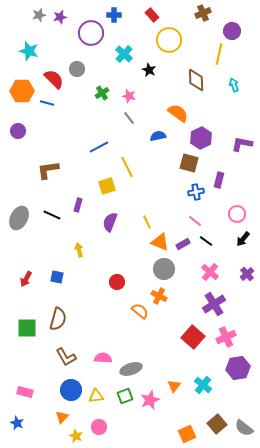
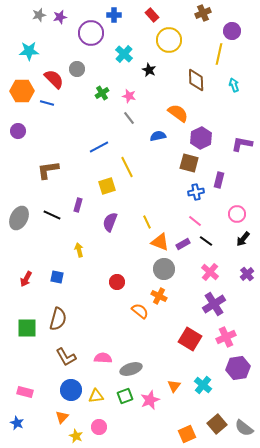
cyan star at (29, 51): rotated 18 degrees counterclockwise
red square at (193, 337): moved 3 px left, 2 px down; rotated 10 degrees counterclockwise
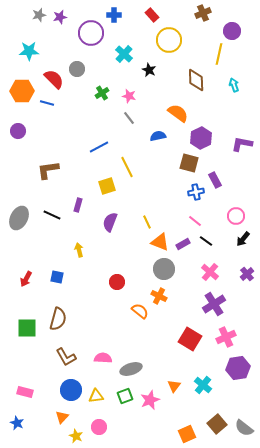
purple rectangle at (219, 180): moved 4 px left; rotated 42 degrees counterclockwise
pink circle at (237, 214): moved 1 px left, 2 px down
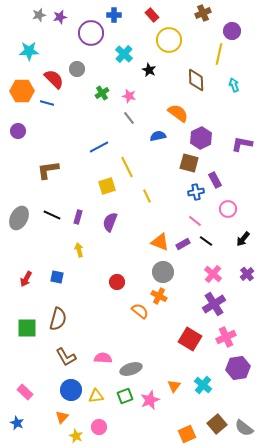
purple rectangle at (78, 205): moved 12 px down
pink circle at (236, 216): moved 8 px left, 7 px up
yellow line at (147, 222): moved 26 px up
gray circle at (164, 269): moved 1 px left, 3 px down
pink cross at (210, 272): moved 3 px right, 2 px down
pink rectangle at (25, 392): rotated 28 degrees clockwise
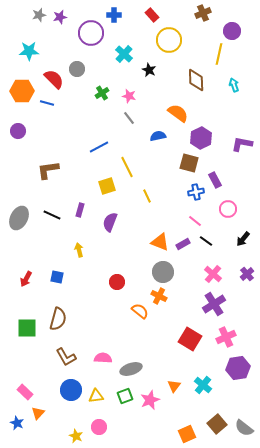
purple rectangle at (78, 217): moved 2 px right, 7 px up
orange triangle at (62, 417): moved 24 px left, 4 px up
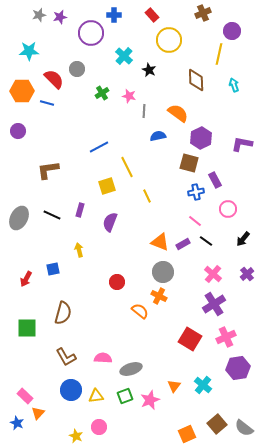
cyan cross at (124, 54): moved 2 px down
gray line at (129, 118): moved 15 px right, 7 px up; rotated 40 degrees clockwise
blue square at (57, 277): moved 4 px left, 8 px up; rotated 24 degrees counterclockwise
brown semicircle at (58, 319): moved 5 px right, 6 px up
pink rectangle at (25, 392): moved 4 px down
